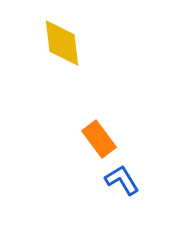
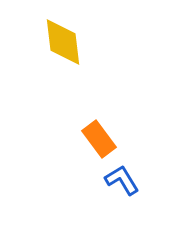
yellow diamond: moved 1 px right, 1 px up
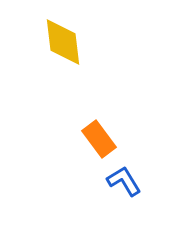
blue L-shape: moved 2 px right, 1 px down
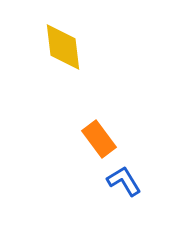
yellow diamond: moved 5 px down
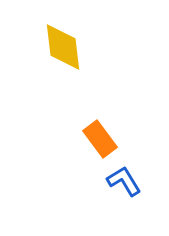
orange rectangle: moved 1 px right
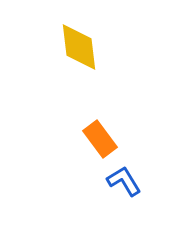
yellow diamond: moved 16 px right
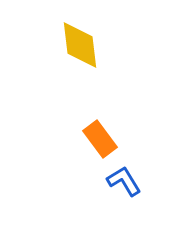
yellow diamond: moved 1 px right, 2 px up
